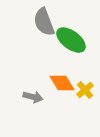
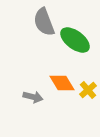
green ellipse: moved 4 px right
yellow cross: moved 3 px right
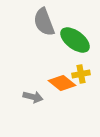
orange diamond: rotated 20 degrees counterclockwise
yellow cross: moved 7 px left, 16 px up; rotated 30 degrees clockwise
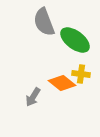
yellow cross: rotated 18 degrees clockwise
gray arrow: rotated 108 degrees clockwise
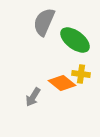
gray semicircle: rotated 44 degrees clockwise
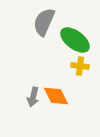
yellow cross: moved 1 px left, 8 px up
orange diamond: moved 6 px left, 13 px down; rotated 24 degrees clockwise
gray arrow: rotated 18 degrees counterclockwise
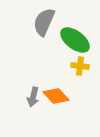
orange diamond: rotated 16 degrees counterclockwise
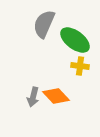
gray semicircle: moved 2 px down
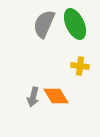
green ellipse: moved 16 px up; rotated 28 degrees clockwise
orange diamond: rotated 12 degrees clockwise
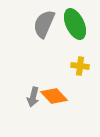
orange diamond: moved 2 px left; rotated 12 degrees counterclockwise
